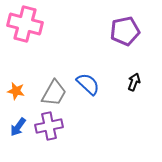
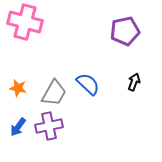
pink cross: moved 2 px up
orange star: moved 2 px right, 3 px up
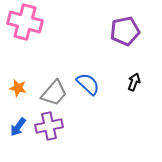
gray trapezoid: rotated 12 degrees clockwise
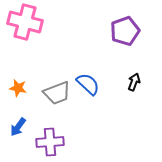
purple pentagon: rotated 8 degrees counterclockwise
gray trapezoid: moved 3 px right; rotated 28 degrees clockwise
purple cross: moved 1 px right, 16 px down; rotated 8 degrees clockwise
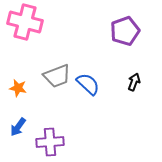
gray trapezoid: moved 17 px up
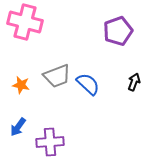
purple pentagon: moved 7 px left
orange star: moved 3 px right, 3 px up
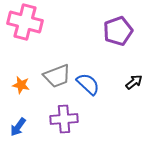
black arrow: rotated 30 degrees clockwise
purple cross: moved 14 px right, 23 px up
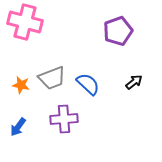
gray trapezoid: moved 5 px left, 2 px down
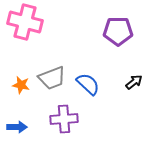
purple pentagon: rotated 20 degrees clockwise
blue arrow: moved 1 px left; rotated 126 degrees counterclockwise
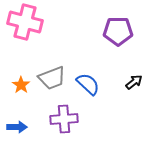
orange star: rotated 24 degrees clockwise
